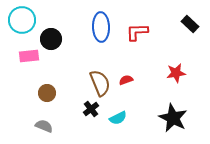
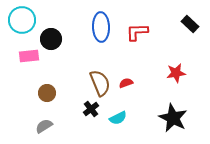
red semicircle: moved 3 px down
gray semicircle: rotated 54 degrees counterclockwise
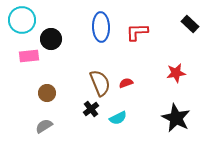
black star: moved 3 px right
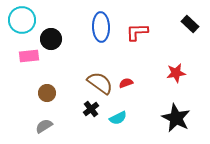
brown semicircle: rotated 32 degrees counterclockwise
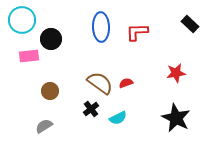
brown circle: moved 3 px right, 2 px up
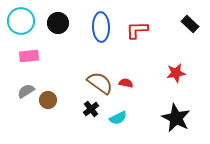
cyan circle: moved 1 px left, 1 px down
red L-shape: moved 2 px up
black circle: moved 7 px right, 16 px up
red semicircle: rotated 32 degrees clockwise
brown circle: moved 2 px left, 9 px down
gray semicircle: moved 18 px left, 35 px up
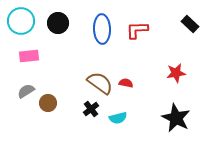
blue ellipse: moved 1 px right, 2 px down
brown circle: moved 3 px down
cyan semicircle: rotated 12 degrees clockwise
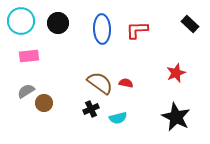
red star: rotated 12 degrees counterclockwise
brown circle: moved 4 px left
black cross: rotated 14 degrees clockwise
black star: moved 1 px up
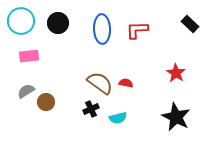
red star: rotated 18 degrees counterclockwise
brown circle: moved 2 px right, 1 px up
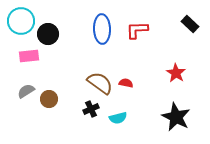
black circle: moved 10 px left, 11 px down
brown circle: moved 3 px right, 3 px up
